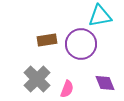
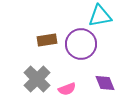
pink semicircle: rotated 48 degrees clockwise
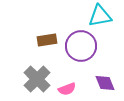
purple circle: moved 2 px down
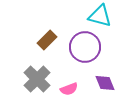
cyan triangle: rotated 25 degrees clockwise
brown rectangle: rotated 36 degrees counterclockwise
purple circle: moved 4 px right, 1 px down
pink semicircle: moved 2 px right
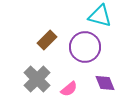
pink semicircle: rotated 18 degrees counterclockwise
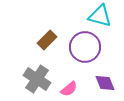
gray cross: rotated 12 degrees counterclockwise
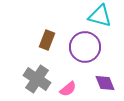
brown rectangle: rotated 24 degrees counterclockwise
pink semicircle: moved 1 px left
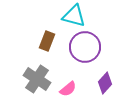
cyan triangle: moved 26 px left
brown rectangle: moved 1 px down
purple diamond: rotated 65 degrees clockwise
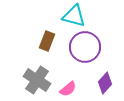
gray cross: moved 1 px down
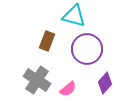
purple circle: moved 2 px right, 2 px down
